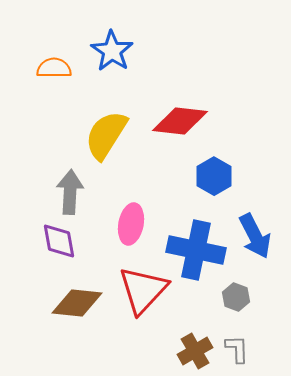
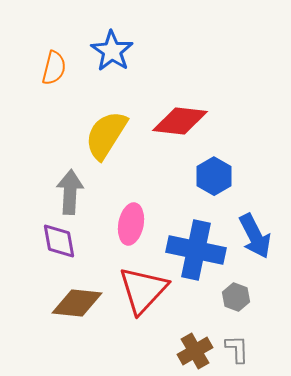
orange semicircle: rotated 104 degrees clockwise
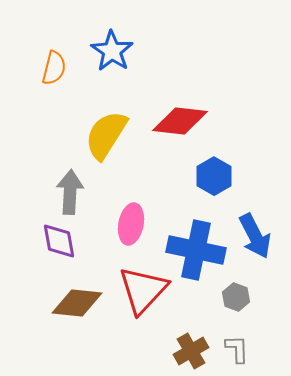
brown cross: moved 4 px left
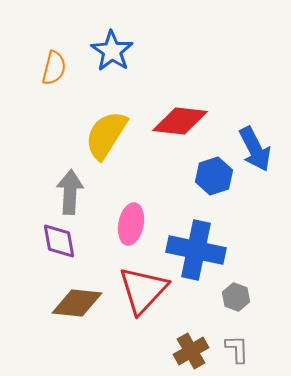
blue hexagon: rotated 12 degrees clockwise
blue arrow: moved 87 px up
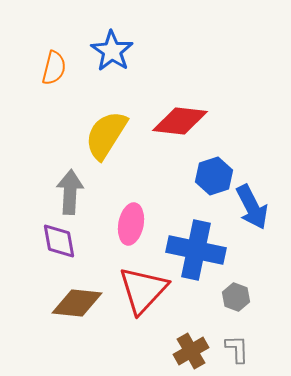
blue arrow: moved 3 px left, 58 px down
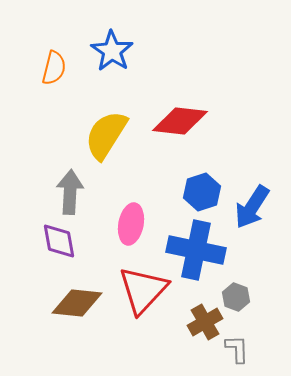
blue hexagon: moved 12 px left, 16 px down
blue arrow: rotated 60 degrees clockwise
brown cross: moved 14 px right, 29 px up
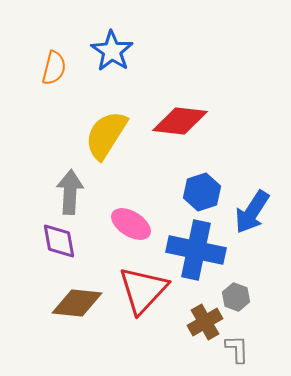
blue arrow: moved 5 px down
pink ellipse: rotated 69 degrees counterclockwise
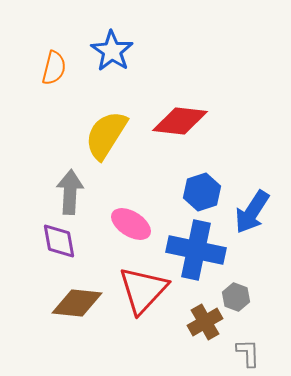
gray L-shape: moved 11 px right, 4 px down
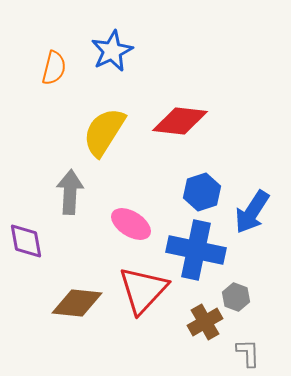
blue star: rotated 12 degrees clockwise
yellow semicircle: moved 2 px left, 3 px up
purple diamond: moved 33 px left
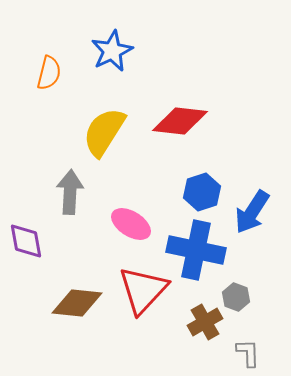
orange semicircle: moved 5 px left, 5 px down
